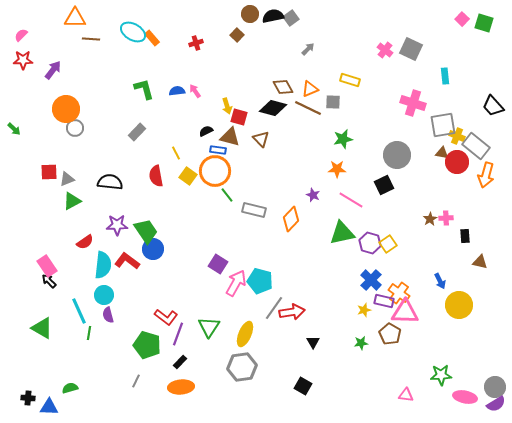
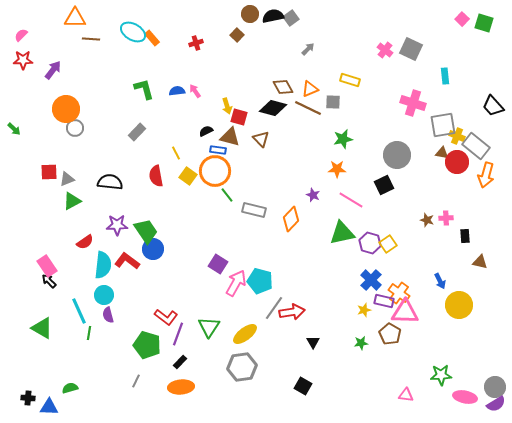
brown star at (430, 219): moved 3 px left, 1 px down; rotated 24 degrees counterclockwise
yellow ellipse at (245, 334): rotated 30 degrees clockwise
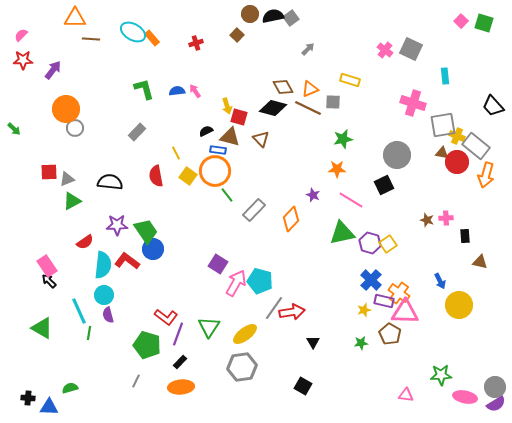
pink square at (462, 19): moved 1 px left, 2 px down
gray rectangle at (254, 210): rotated 60 degrees counterclockwise
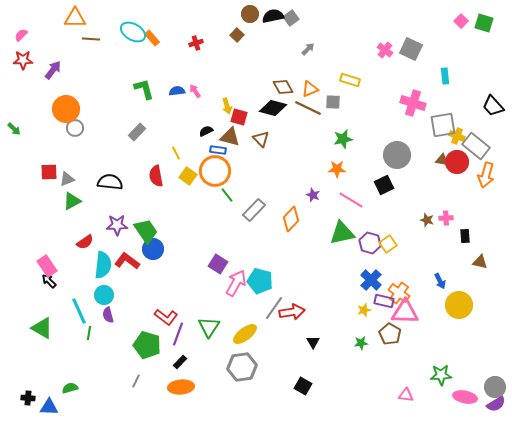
brown triangle at (442, 153): moved 7 px down
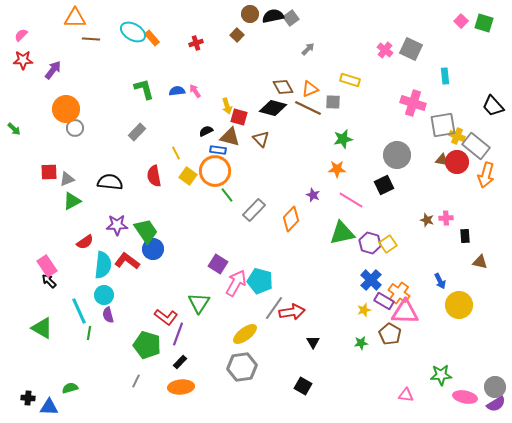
red semicircle at (156, 176): moved 2 px left
purple rectangle at (384, 301): rotated 18 degrees clockwise
green triangle at (209, 327): moved 10 px left, 24 px up
